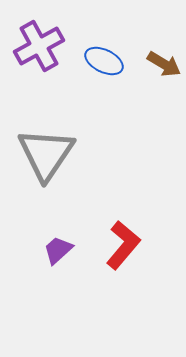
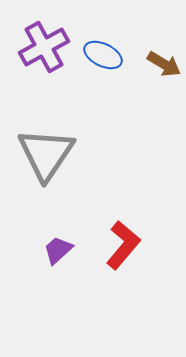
purple cross: moved 5 px right, 1 px down
blue ellipse: moved 1 px left, 6 px up
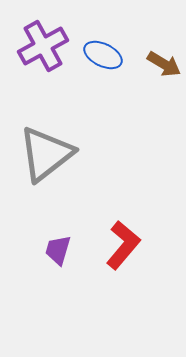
purple cross: moved 1 px left, 1 px up
gray triangle: rotated 18 degrees clockwise
purple trapezoid: rotated 32 degrees counterclockwise
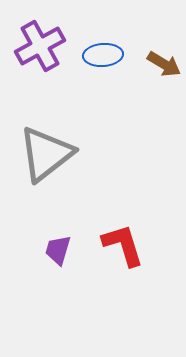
purple cross: moved 3 px left
blue ellipse: rotated 30 degrees counterclockwise
red L-shape: rotated 57 degrees counterclockwise
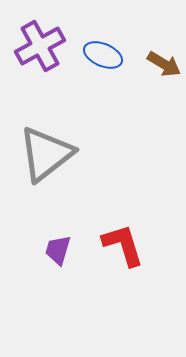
blue ellipse: rotated 27 degrees clockwise
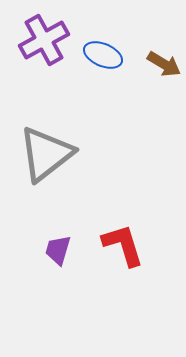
purple cross: moved 4 px right, 6 px up
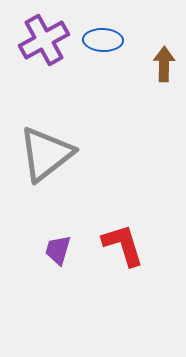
blue ellipse: moved 15 px up; rotated 21 degrees counterclockwise
brown arrow: rotated 120 degrees counterclockwise
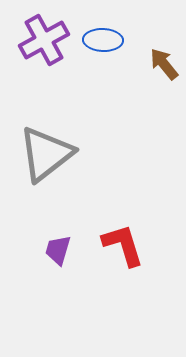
brown arrow: rotated 40 degrees counterclockwise
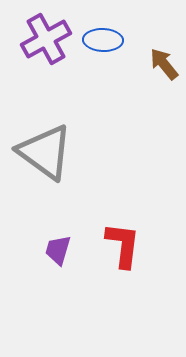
purple cross: moved 2 px right, 1 px up
gray triangle: moved 1 px left, 2 px up; rotated 46 degrees counterclockwise
red L-shape: rotated 24 degrees clockwise
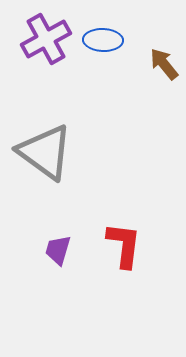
red L-shape: moved 1 px right
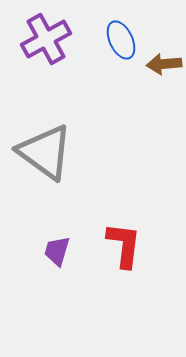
blue ellipse: moved 18 px right; rotated 63 degrees clockwise
brown arrow: rotated 56 degrees counterclockwise
purple trapezoid: moved 1 px left, 1 px down
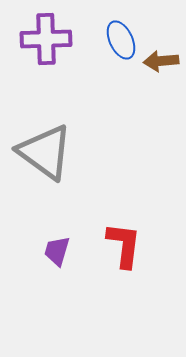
purple cross: rotated 27 degrees clockwise
brown arrow: moved 3 px left, 3 px up
